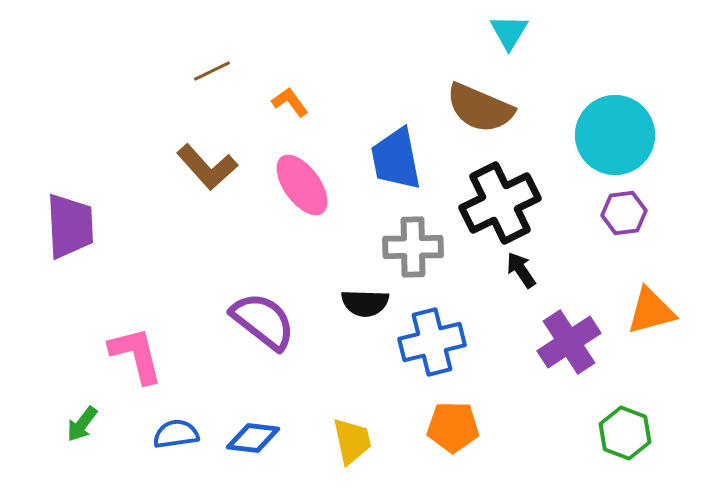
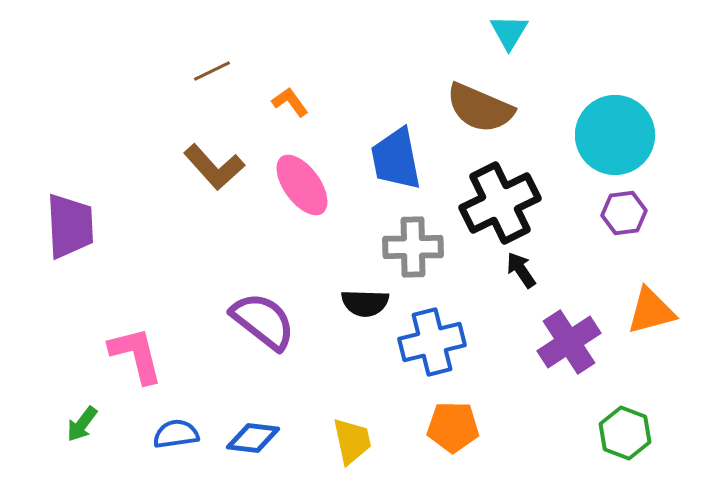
brown L-shape: moved 7 px right
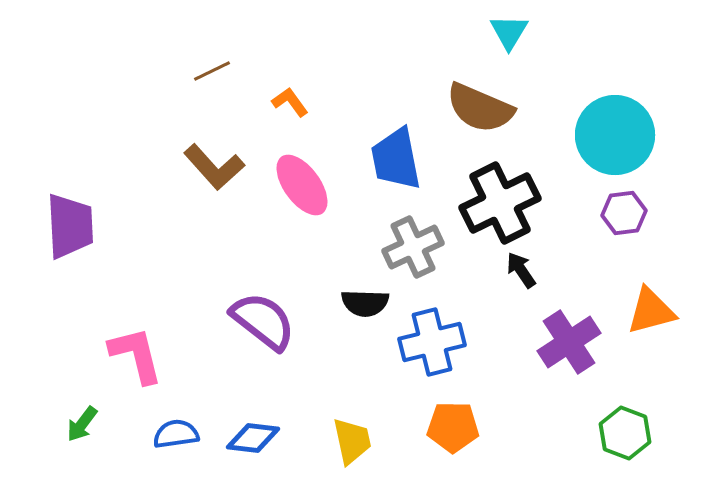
gray cross: rotated 24 degrees counterclockwise
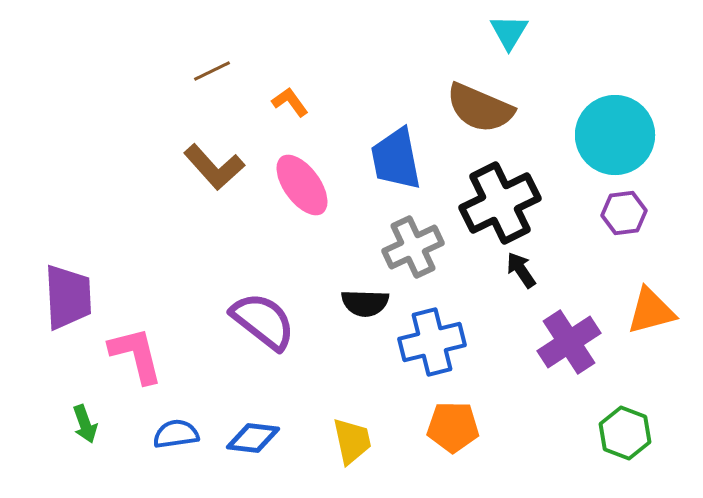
purple trapezoid: moved 2 px left, 71 px down
green arrow: moved 3 px right; rotated 57 degrees counterclockwise
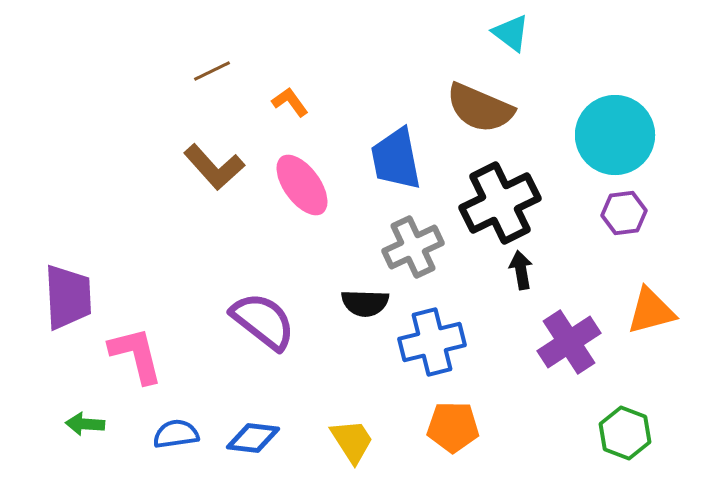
cyan triangle: moved 2 px right, 1 px down; rotated 24 degrees counterclockwise
black arrow: rotated 24 degrees clockwise
green arrow: rotated 114 degrees clockwise
yellow trapezoid: rotated 21 degrees counterclockwise
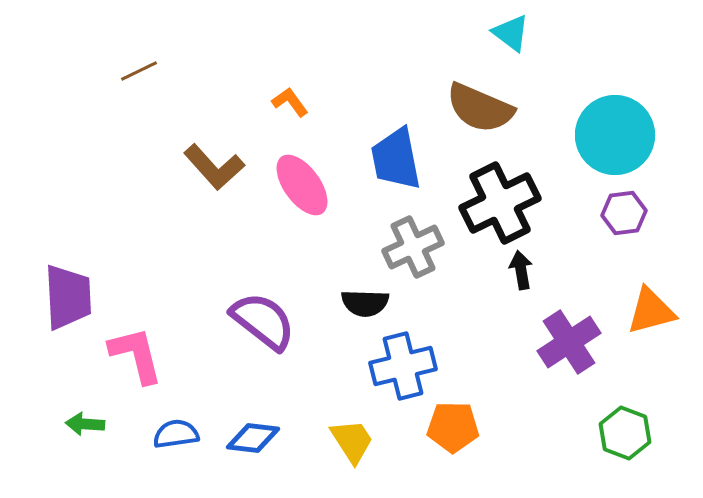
brown line: moved 73 px left
blue cross: moved 29 px left, 24 px down
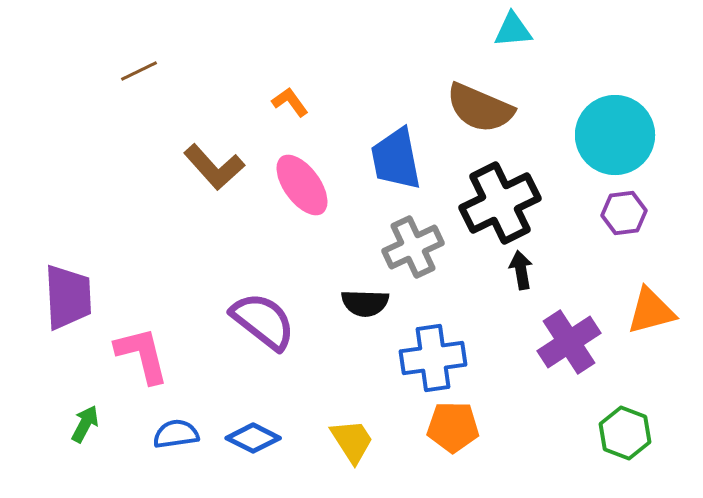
cyan triangle: moved 2 px right, 3 px up; rotated 42 degrees counterclockwise
pink L-shape: moved 6 px right
blue cross: moved 30 px right, 8 px up; rotated 6 degrees clockwise
green arrow: rotated 114 degrees clockwise
blue diamond: rotated 20 degrees clockwise
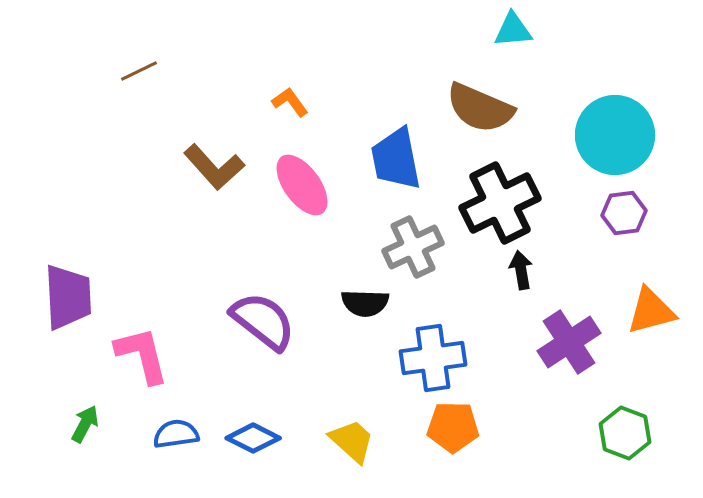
yellow trapezoid: rotated 15 degrees counterclockwise
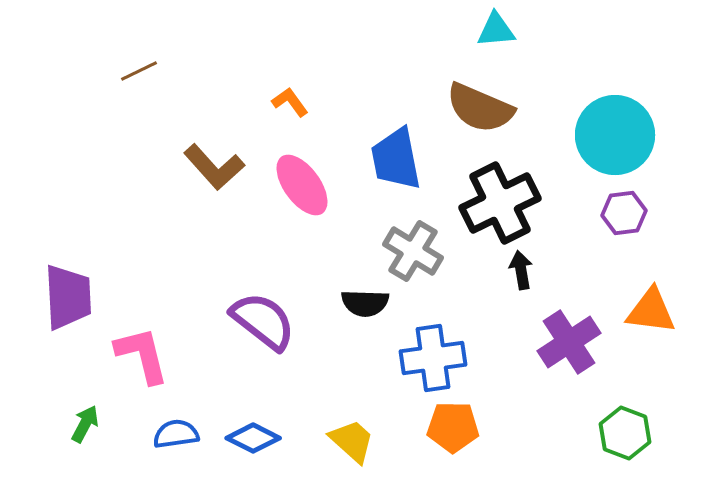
cyan triangle: moved 17 px left
gray cross: moved 4 px down; rotated 34 degrees counterclockwise
orange triangle: rotated 22 degrees clockwise
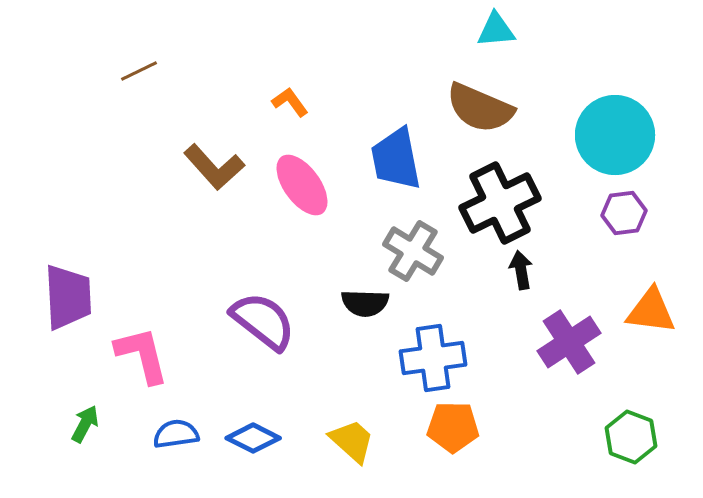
green hexagon: moved 6 px right, 4 px down
